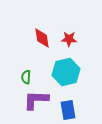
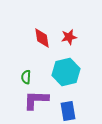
red star: moved 2 px up; rotated 14 degrees counterclockwise
blue rectangle: moved 1 px down
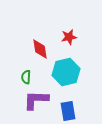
red diamond: moved 2 px left, 11 px down
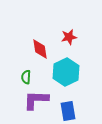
cyan hexagon: rotated 12 degrees counterclockwise
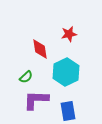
red star: moved 3 px up
green semicircle: rotated 136 degrees counterclockwise
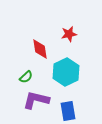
purple L-shape: rotated 12 degrees clockwise
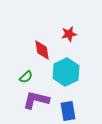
red diamond: moved 2 px right, 1 px down
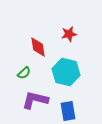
red diamond: moved 4 px left, 3 px up
cyan hexagon: rotated 20 degrees counterclockwise
green semicircle: moved 2 px left, 4 px up
purple L-shape: moved 1 px left
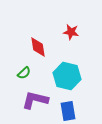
red star: moved 2 px right, 2 px up; rotated 21 degrees clockwise
cyan hexagon: moved 1 px right, 4 px down
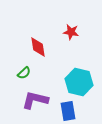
cyan hexagon: moved 12 px right, 6 px down
